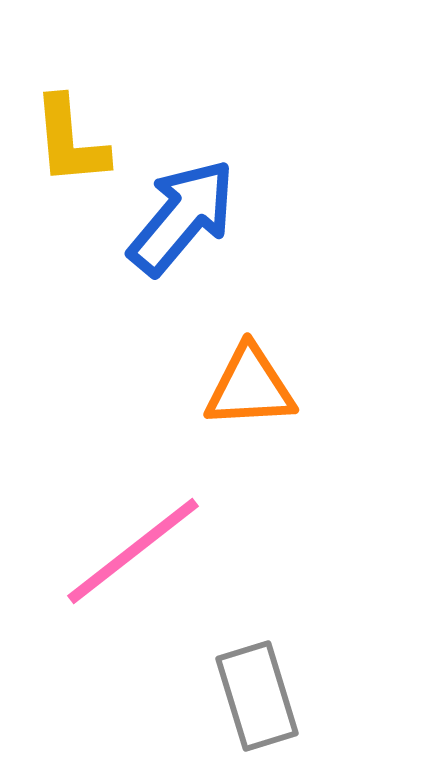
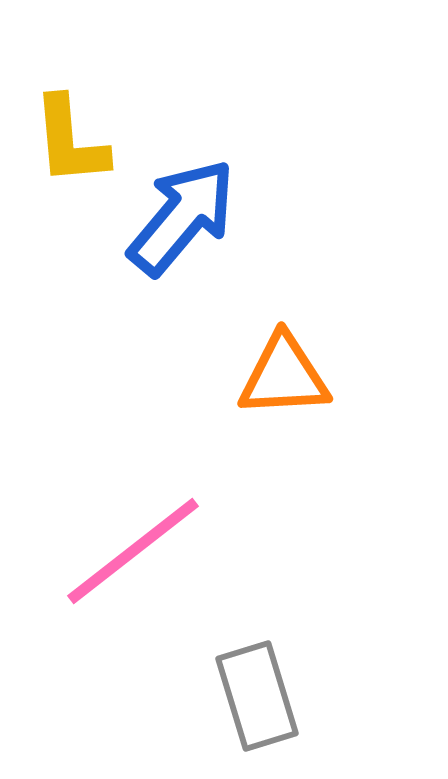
orange triangle: moved 34 px right, 11 px up
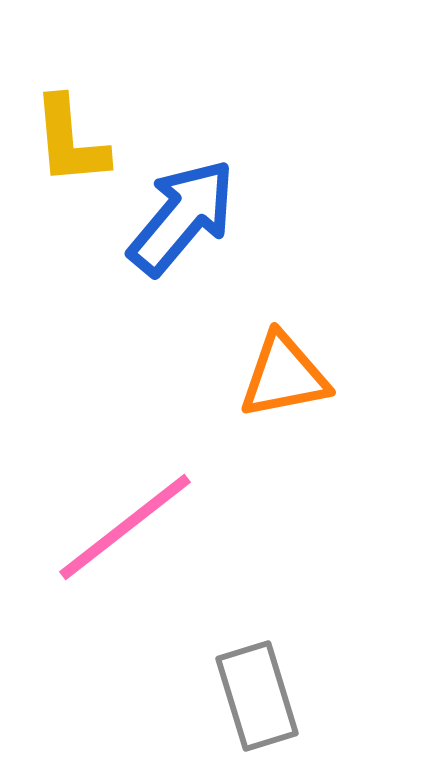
orange triangle: rotated 8 degrees counterclockwise
pink line: moved 8 px left, 24 px up
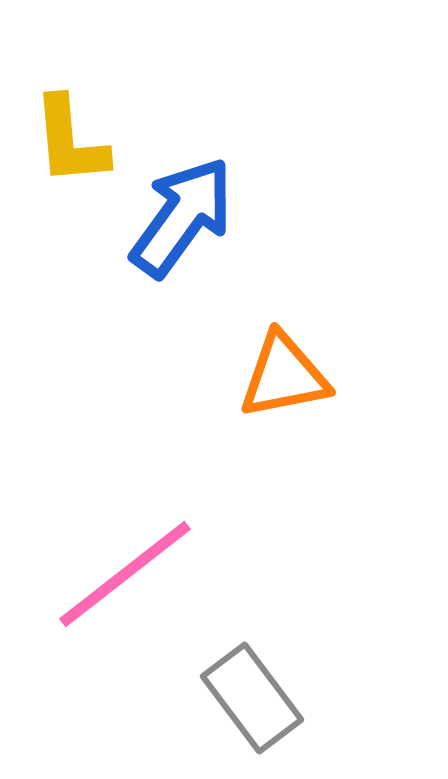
blue arrow: rotated 4 degrees counterclockwise
pink line: moved 47 px down
gray rectangle: moved 5 px left, 2 px down; rotated 20 degrees counterclockwise
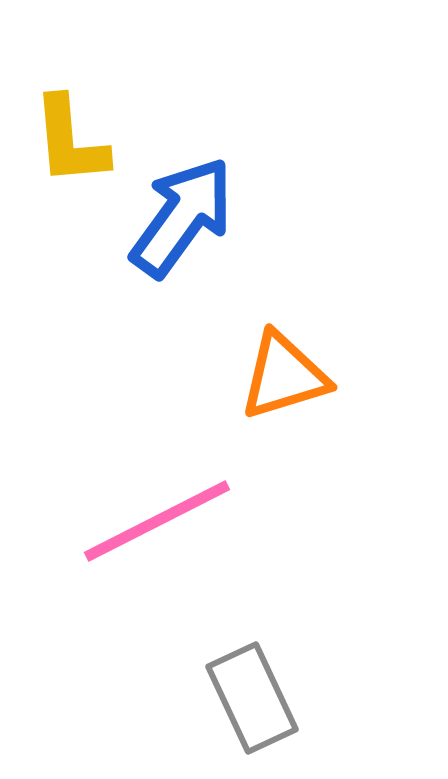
orange triangle: rotated 6 degrees counterclockwise
pink line: moved 32 px right, 53 px up; rotated 11 degrees clockwise
gray rectangle: rotated 12 degrees clockwise
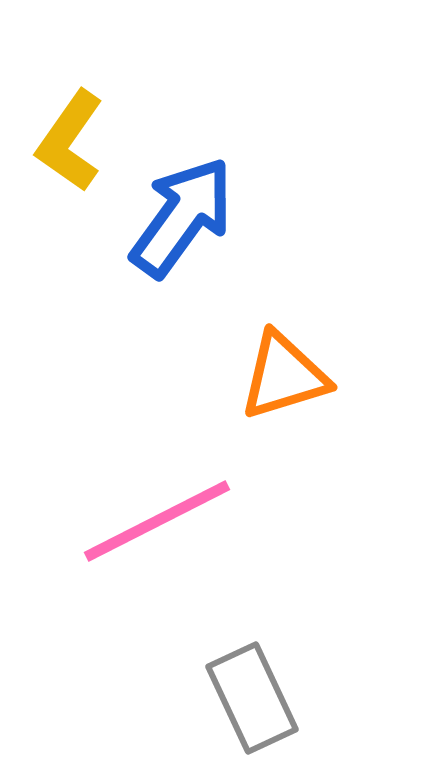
yellow L-shape: rotated 40 degrees clockwise
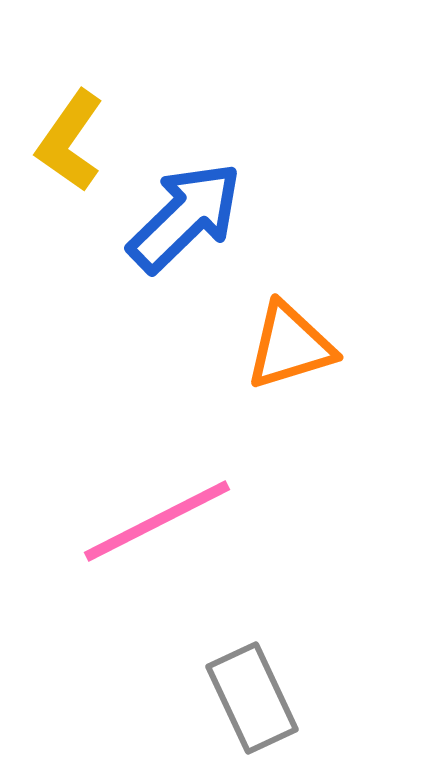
blue arrow: moved 3 px right; rotated 10 degrees clockwise
orange triangle: moved 6 px right, 30 px up
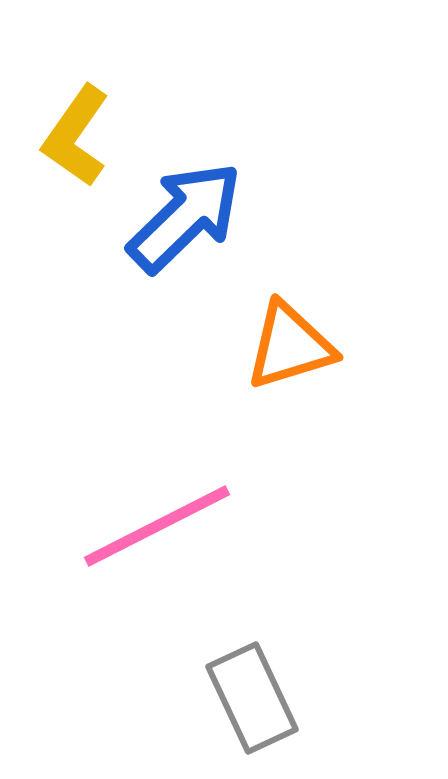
yellow L-shape: moved 6 px right, 5 px up
pink line: moved 5 px down
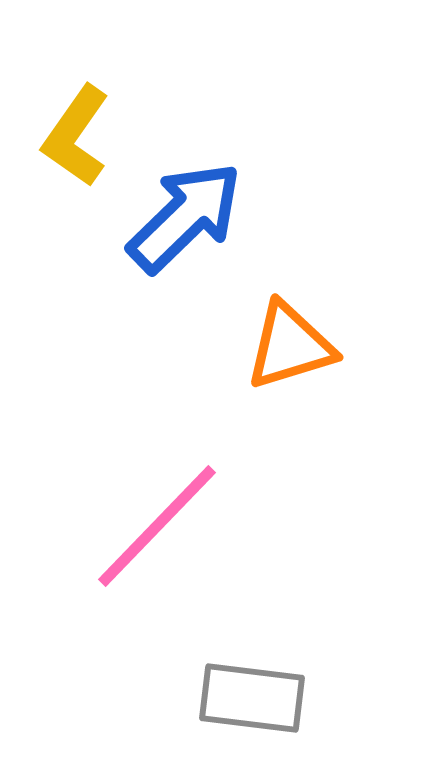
pink line: rotated 19 degrees counterclockwise
gray rectangle: rotated 58 degrees counterclockwise
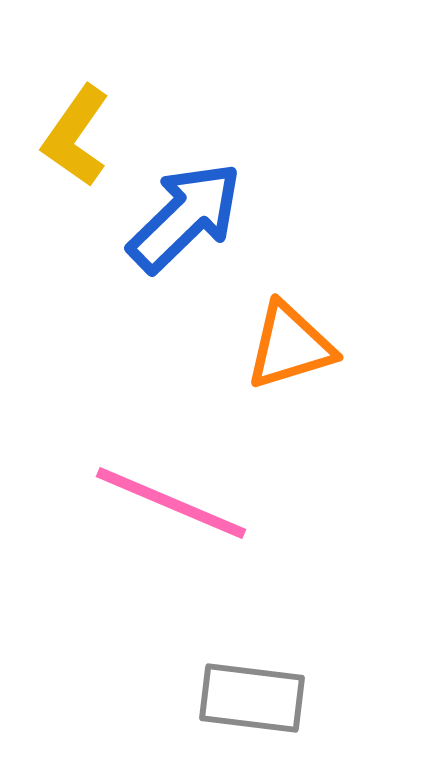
pink line: moved 14 px right, 23 px up; rotated 69 degrees clockwise
